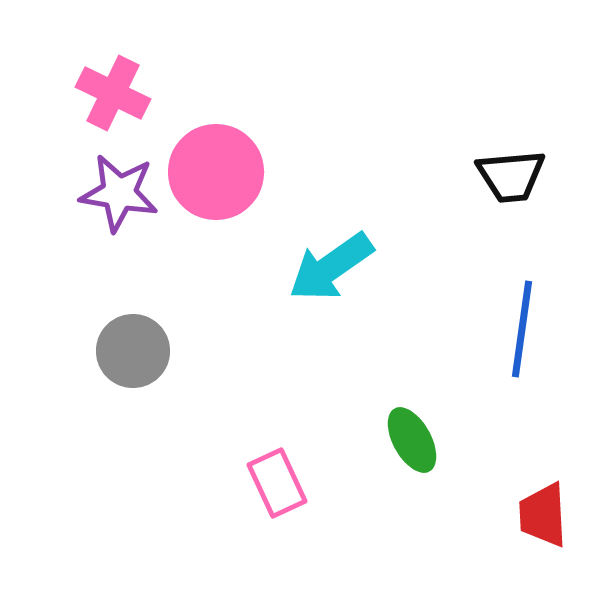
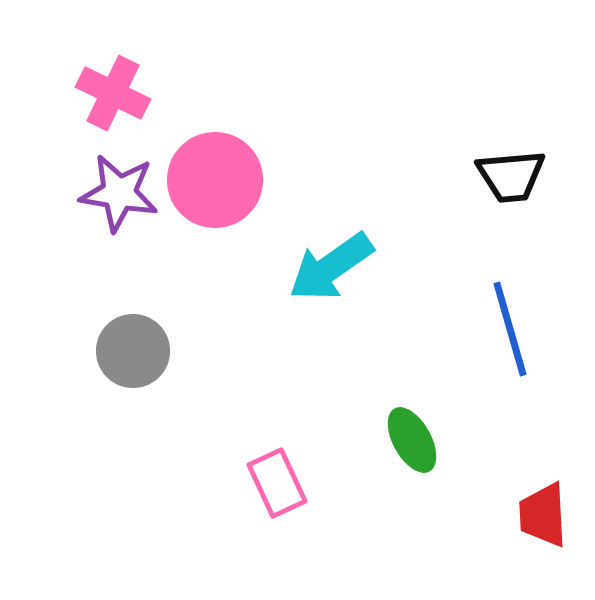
pink circle: moved 1 px left, 8 px down
blue line: moved 12 px left; rotated 24 degrees counterclockwise
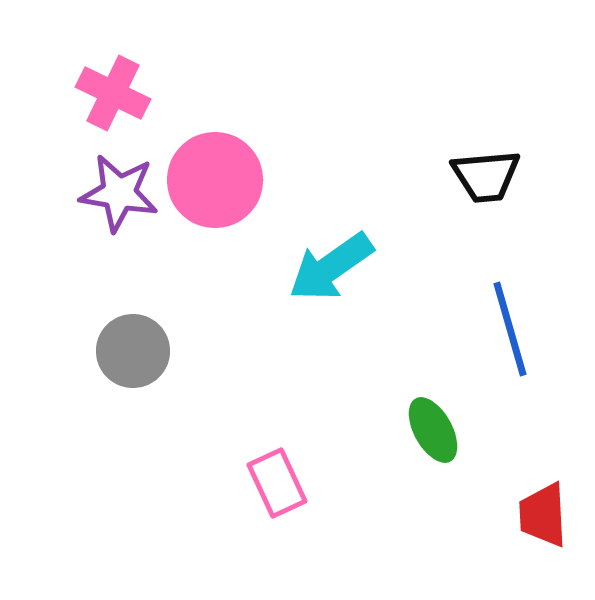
black trapezoid: moved 25 px left
green ellipse: moved 21 px right, 10 px up
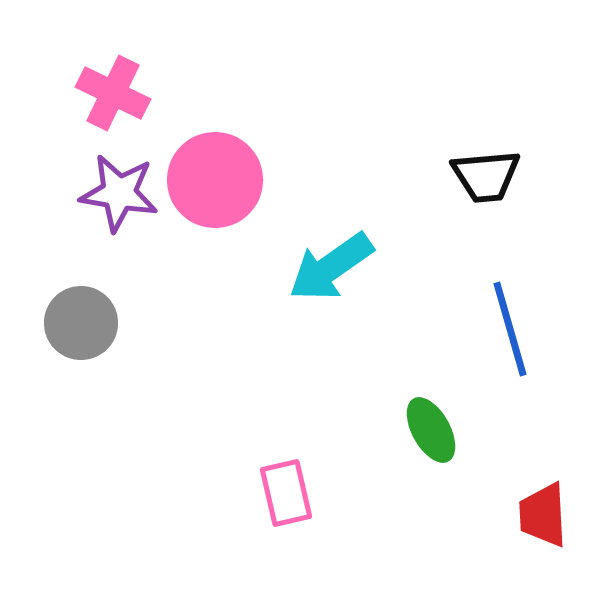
gray circle: moved 52 px left, 28 px up
green ellipse: moved 2 px left
pink rectangle: moved 9 px right, 10 px down; rotated 12 degrees clockwise
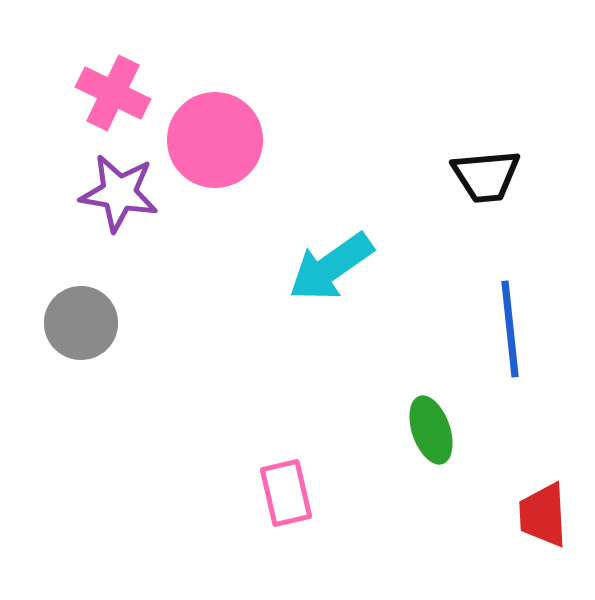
pink circle: moved 40 px up
blue line: rotated 10 degrees clockwise
green ellipse: rotated 10 degrees clockwise
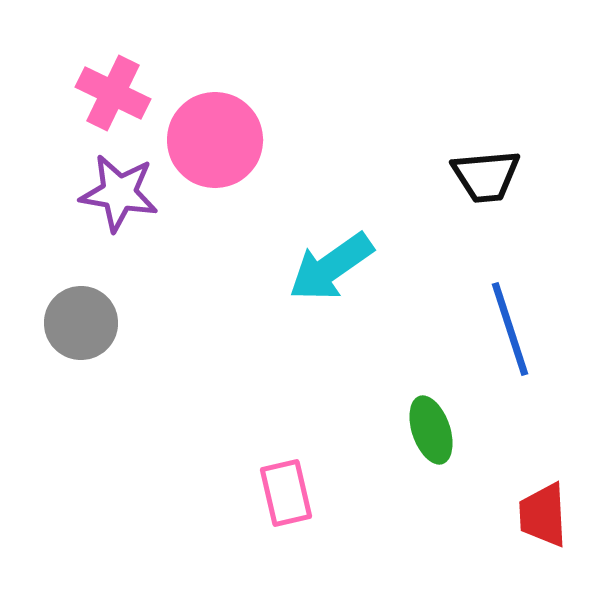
blue line: rotated 12 degrees counterclockwise
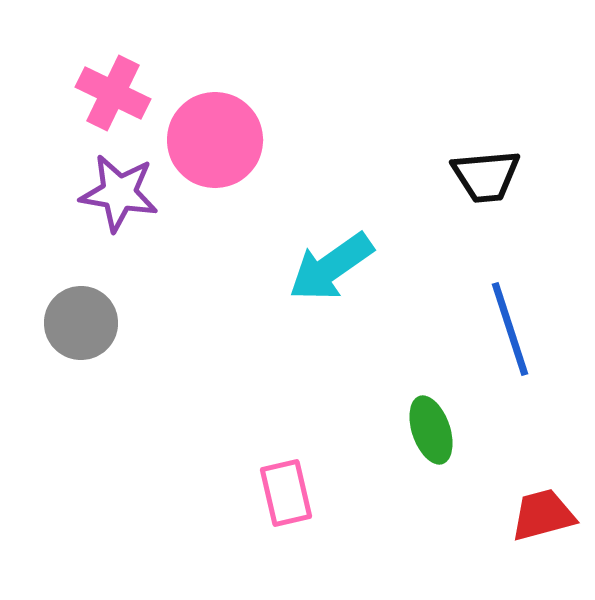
red trapezoid: rotated 78 degrees clockwise
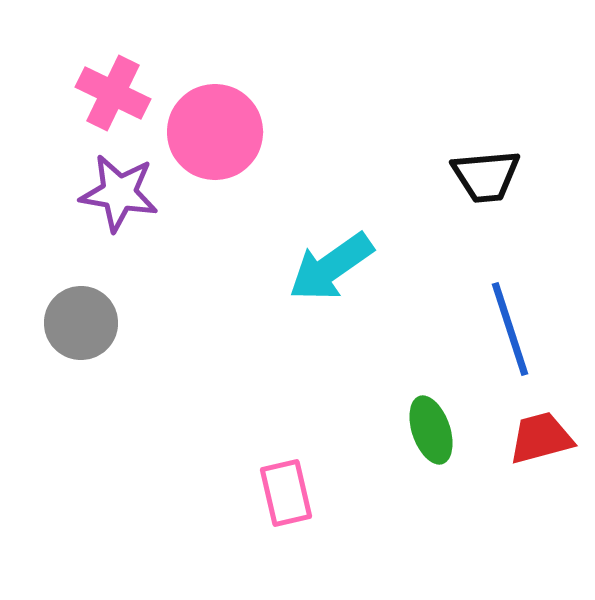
pink circle: moved 8 px up
red trapezoid: moved 2 px left, 77 px up
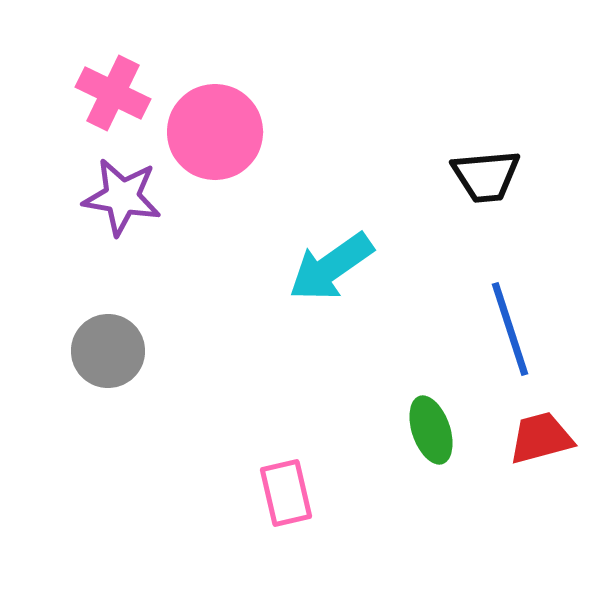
purple star: moved 3 px right, 4 px down
gray circle: moved 27 px right, 28 px down
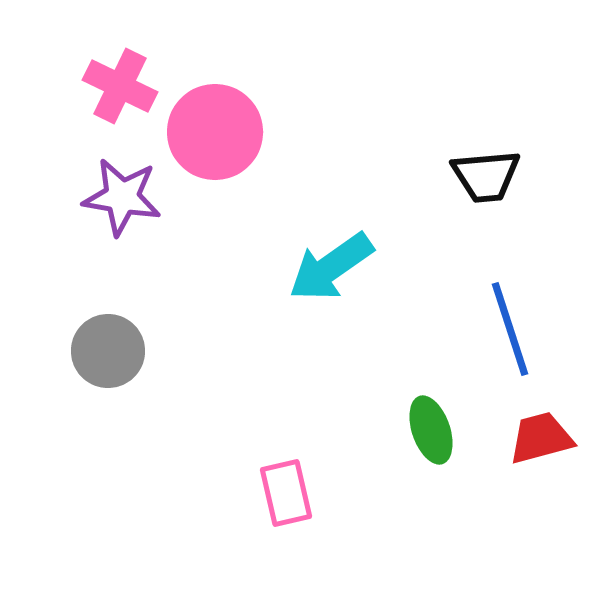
pink cross: moved 7 px right, 7 px up
